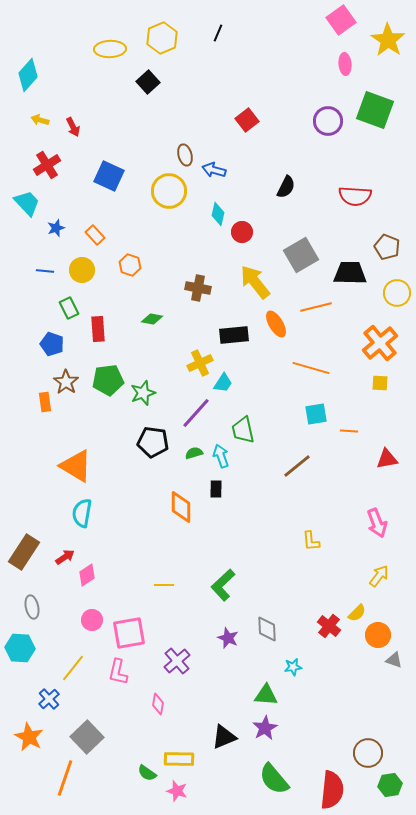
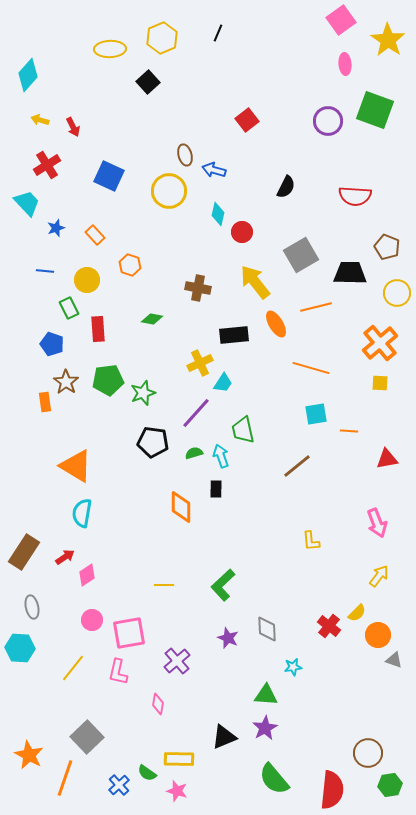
yellow circle at (82, 270): moved 5 px right, 10 px down
blue cross at (49, 699): moved 70 px right, 86 px down
orange star at (29, 737): moved 18 px down
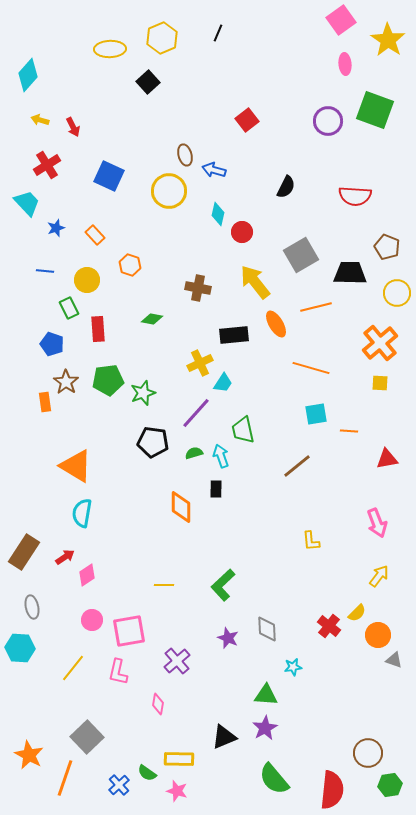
pink square at (129, 633): moved 2 px up
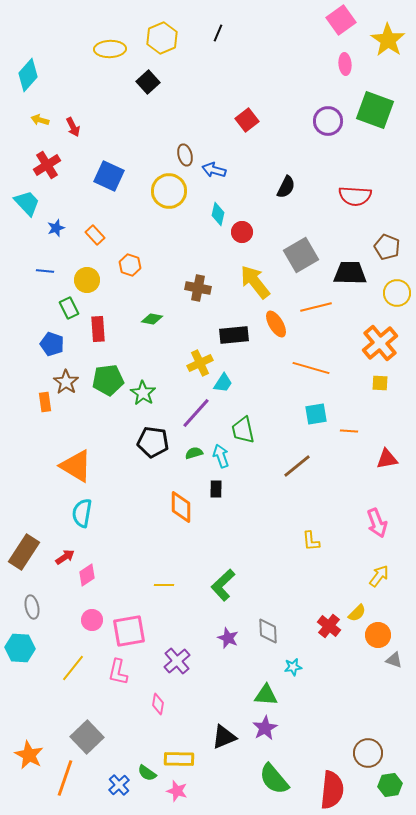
green star at (143, 393): rotated 20 degrees counterclockwise
gray diamond at (267, 629): moved 1 px right, 2 px down
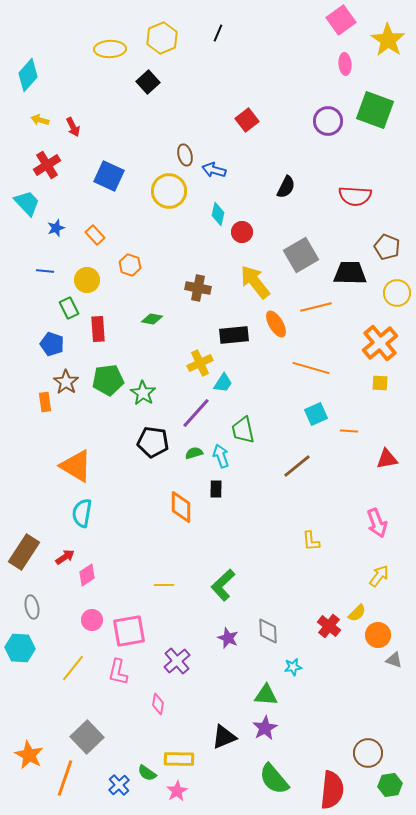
cyan square at (316, 414): rotated 15 degrees counterclockwise
pink star at (177, 791): rotated 25 degrees clockwise
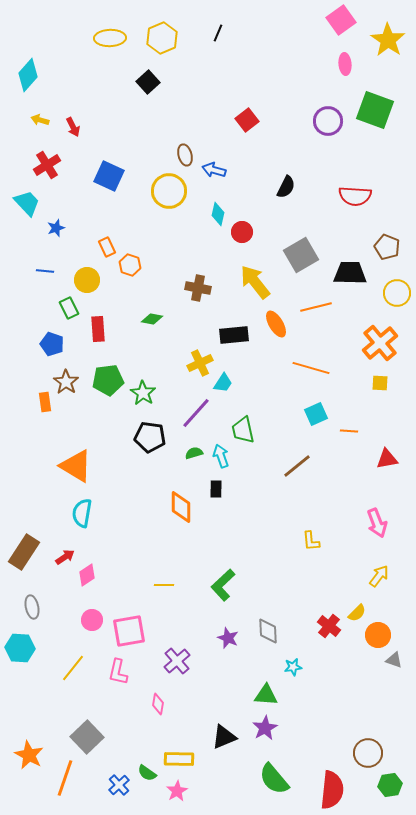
yellow ellipse at (110, 49): moved 11 px up
orange rectangle at (95, 235): moved 12 px right, 12 px down; rotated 18 degrees clockwise
black pentagon at (153, 442): moved 3 px left, 5 px up
